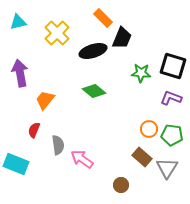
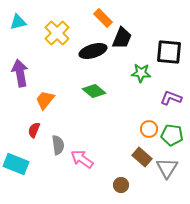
black square: moved 4 px left, 14 px up; rotated 12 degrees counterclockwise
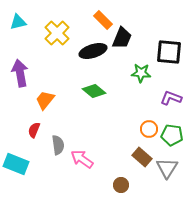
orange rectangle: moved 2 px down
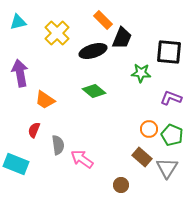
orange trapezoid: rotated 95 degrees counterclockwise
green pentagon: rotated 15 degrees clockwise
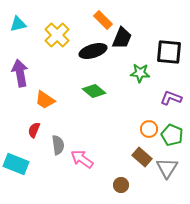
cyan triangle: moved 2 px down
yellow cross: moved 2 px down
green star: moved 1 px left
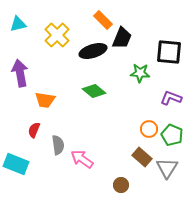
orange trapezoid: rotated 25 degrees counterclockwise
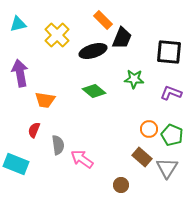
green star: moved 6 px left, 6 px down
purple L-shape: moved 5 px up
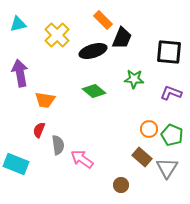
red semicircle: moved 5 px right
